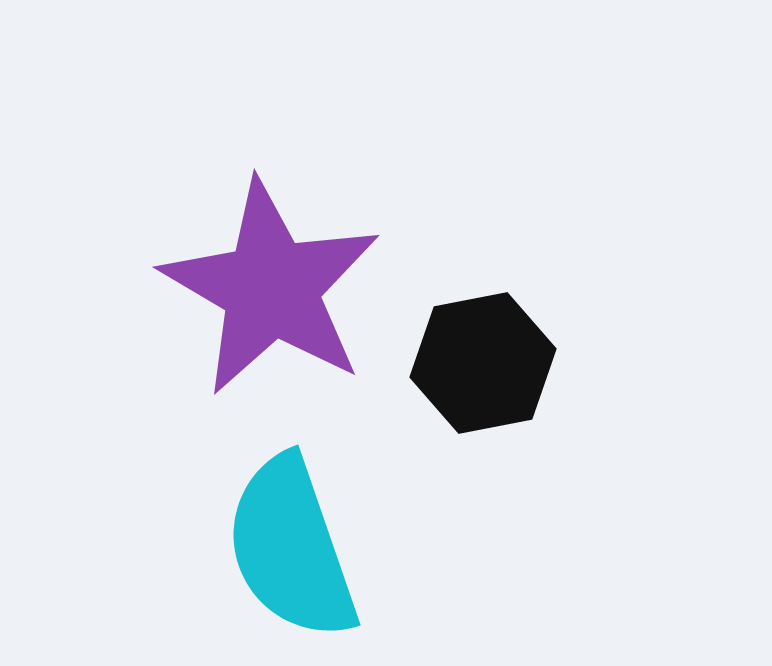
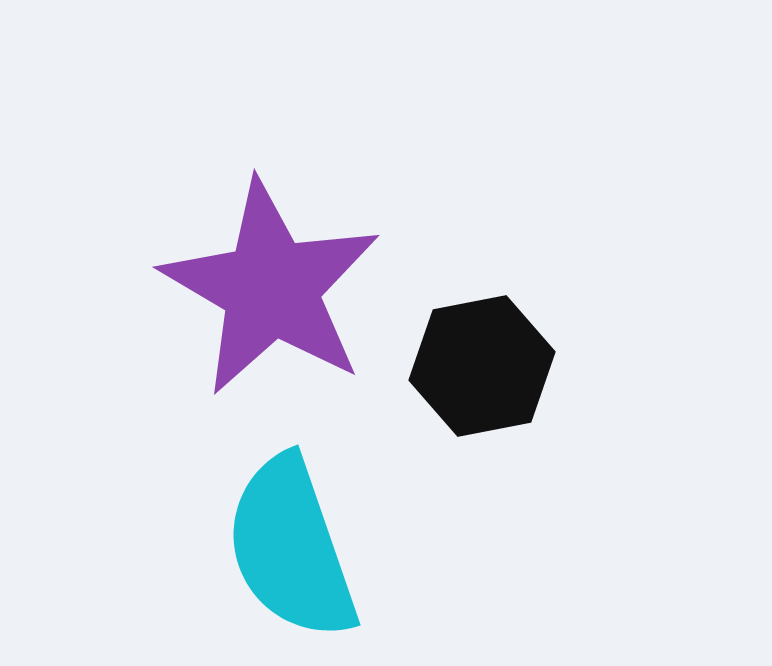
black hexagon: moved 1 px left, 3 px down
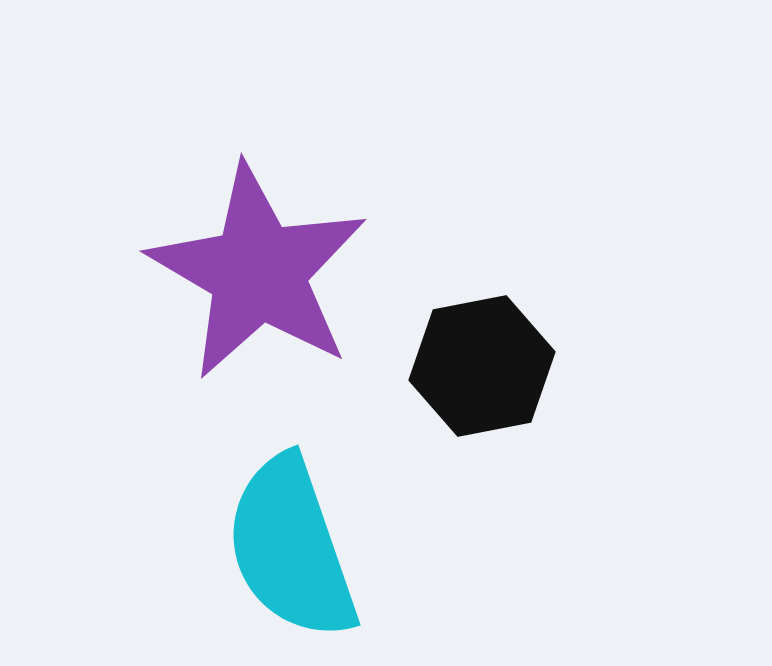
purple star: moved 13 px left, 16 px up
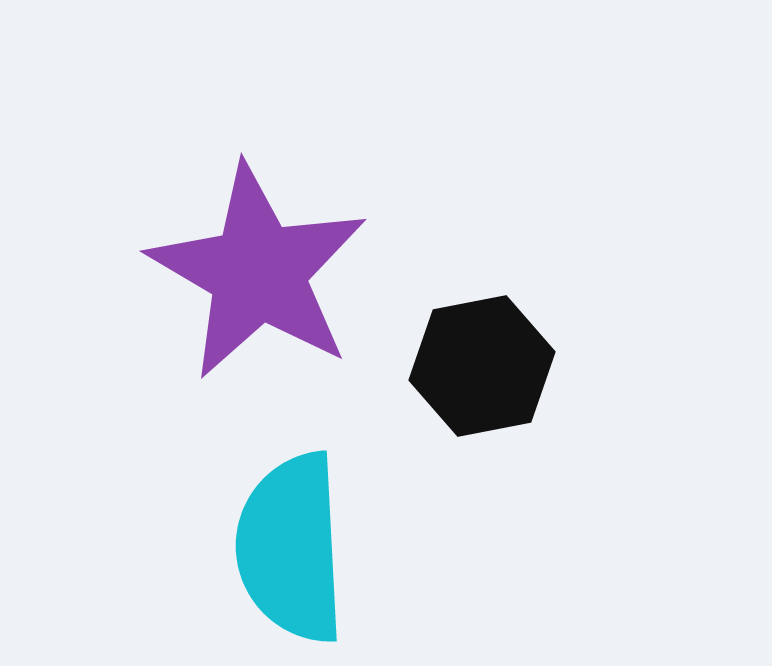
cyan semicircle: rotated 16 degrees clockwise
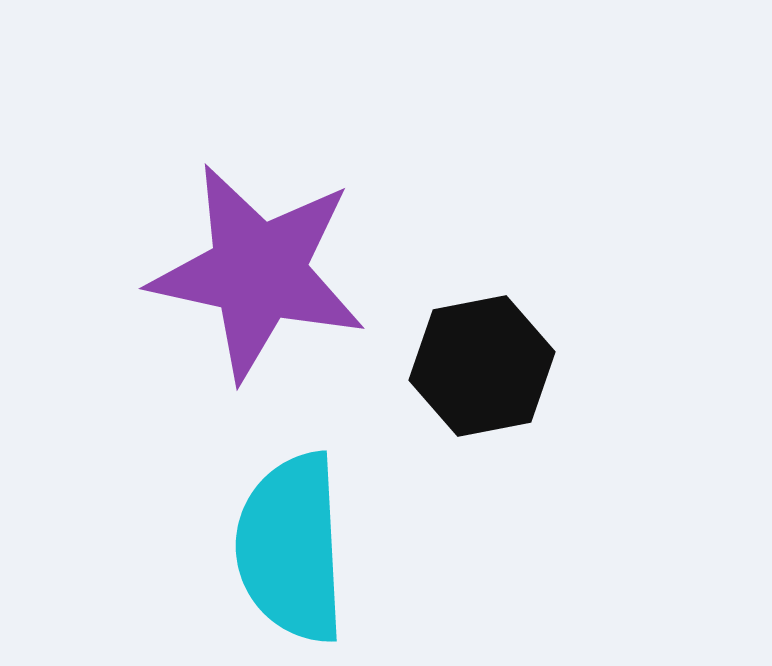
purple star: rotated 18 degrees counterclockwise
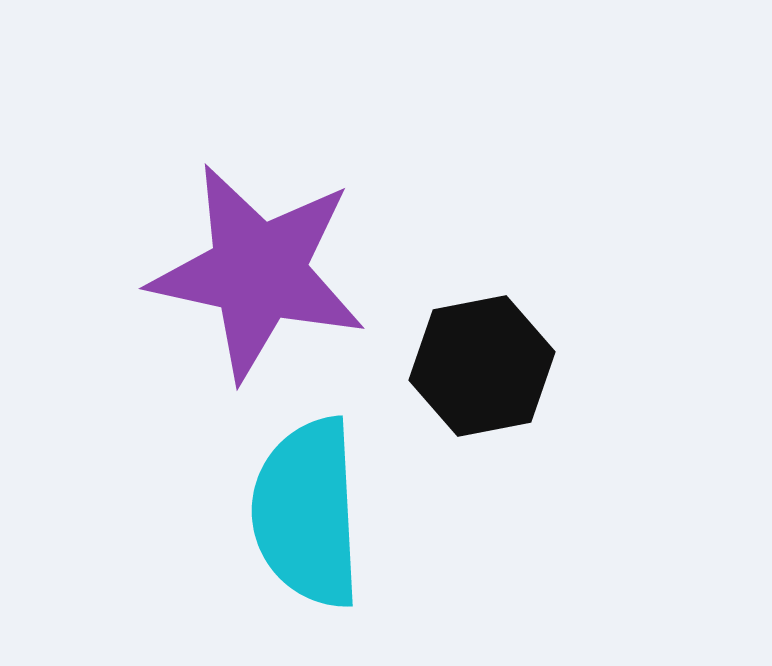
cyan semicircle: moved 16 px right, 35 px up
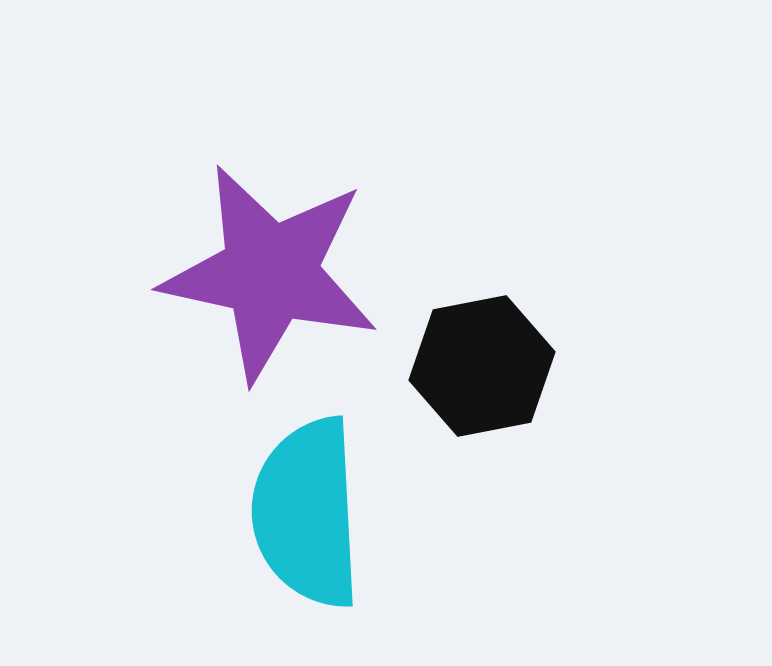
purple star: moved 12 px right, 1 px down
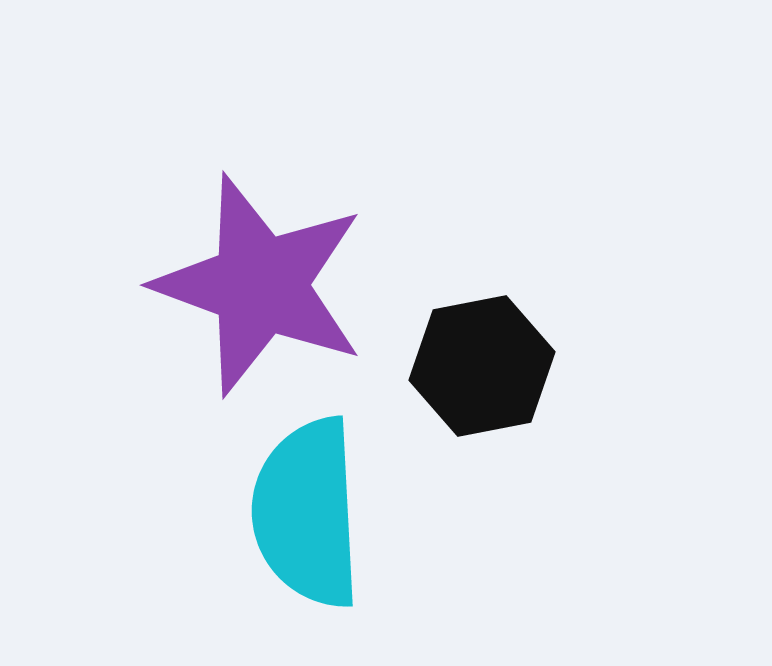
purple star: moved 10 px left, 12 px down; rotated 8 degrees clockwise
